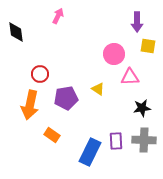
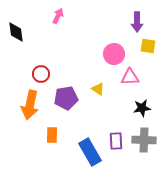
red circle: moved 1 px right
orange rectangle: rotated 56 degrees clockwise
blue rectangle: rotated 56 degrees counterclockwise
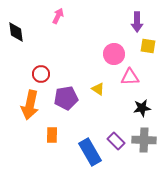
purple rectangle: rotated 42 degrees counterclockwise
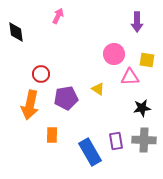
yellow square: moved 1 px left, 14 px down
purple rectangle: rotated 36 degrees clockwise
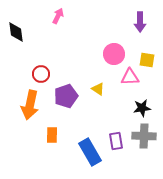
purple arrow: moved 3 px right
purple pentagon: moved 2 px up; rotated 10 degrees counterclockwise
gray cross: moved 4 px up
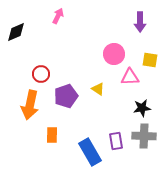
black diamond: rotated 75 degrees clockwise
yellow square: moved 3 px right
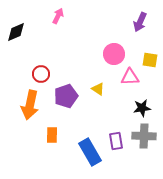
purple arrow: rotated 24 degrees clockwise
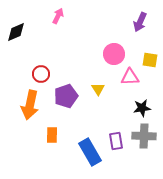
yellow triangle: rotated 24 degrees clockwise
